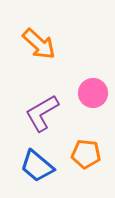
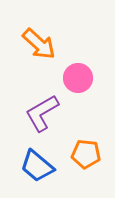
pink circle: moved 15 px left, 15 px up
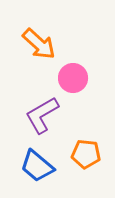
pink circle: moved 5 px left
purple L-shape: moved 2 px down
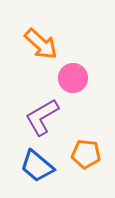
orange arrow: moved 2 px right
purple L-shape: moved 2 px down
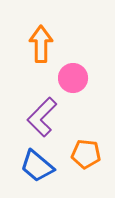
orange arrow: rotated 132 degrees counterclockwise
purple L-shape: rotated 15 degrees counterclockwise
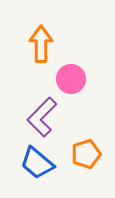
pink circle: moved 2 px left, 1 px down
orange pentagon: rotated 24 degrees counterclockwise
blue trapezoid: moved 3 px up
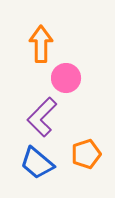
pink circle: moved 5 px left, 1 px up
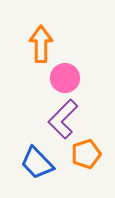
pink circle: moved 1 px left
purple L-shape: moved 21 px right, 2 px down
blue trapezoid: rotated 6 degrees clockwise
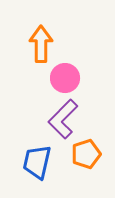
blue trapezoid: moved 1 px up; rotated 57 degrees clockwise
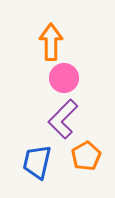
orange arrow: moved 10 px right, 2 px up
pink circle: moved 1 px left
orange pentagon: moved 2 px down; rotated 12 degrees counterclockwise
